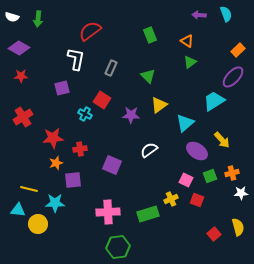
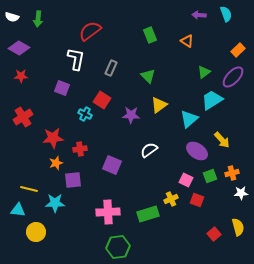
green triangle at (190, 62): moved 14 px right, 10 px down
purple square at (62, 88): rotated 35 degrees clockwise
cyan trapezoid at (214, 101): moved 2 px left, 1 px up
cyan triangle at (185, 123): moved 4 px right, 4 px up
yellow circle at (38, 224): moved 2 px left, 8 px down
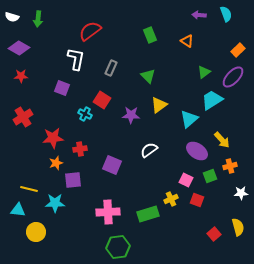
orange cross at (232, 173): moved 2 px left, 7 px up
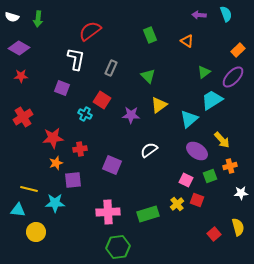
yellow cross at (171, 199): moved 6 px right, 5 px down; rotated 16 degrees counterclockwise
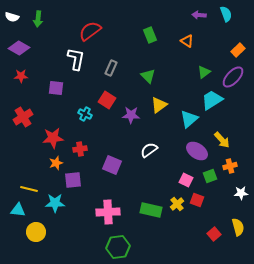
purple square at (62, 88): moved 6 px left; rotated 14 degrees counterclockwise
red square at (102, 100): moved 5 px right
green rectangle at (148, 214): moved 3 px right, 4 px up; rotated 30 degrees clockwise
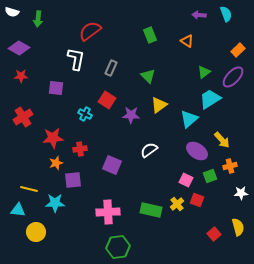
white semicircle at (12, 17): moved 5 px up
cyan trapezoid at (212, 100): moved 2 px left, 1 px up
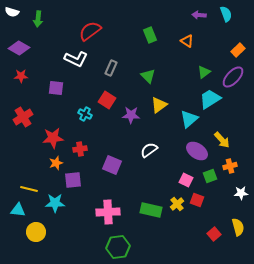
white L-shape at (76, 59): rotated 105 degrees clockwise
